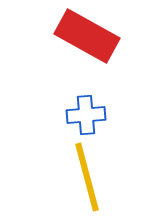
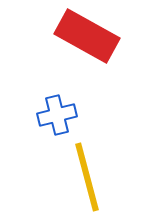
blue cross: moved 29 px left; rotated 9 degrees counterclockwise
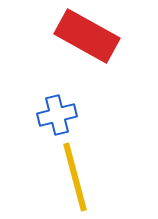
yellow line: moved 12 px left
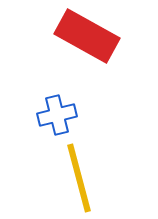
yellow line: moved 4 px right, 1 px down
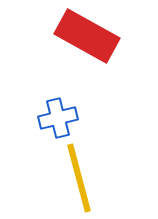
blue cross: moved 1 px right, 3 px down
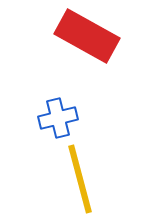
yellow line: moved 1 px right, 1 px down
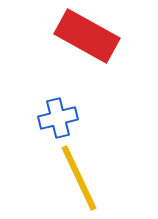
yellow line: moved 1 px left, 1 px up; rotated 10 degrees counterclockwise
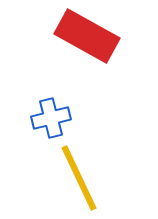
blue cross: moved 7 px left
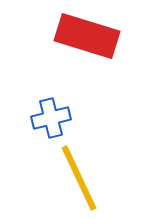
red rectangle: rotated 12 degrees counterclockwise
